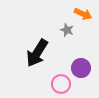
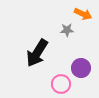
gray star: rotated 24 degrees counterclockwise
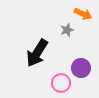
gray star: rotated 16 degrees counterclockwise
pink circle: moved 1 px up
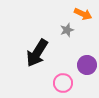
purple circle: moved 6 px right, 3 px up
pink circle: moved 2 px right
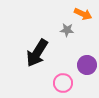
gray star: rotated 24 degrees clockwise
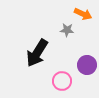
pink circle: moved 1 px left, 2 px up
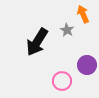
orange arrow: rotated 138 degrees counterclockwise
gray star: rotated 24 degrees clockwise
black arrow: moved 11 px up
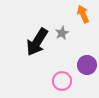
gray star: moved 5 px left, 3 px down; rotated 16 degrees clockwise
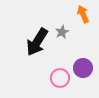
gray star: moved 1 px up
purple circle: moved 4 px left, 3 px down
pink circle: moved 2 px left, 3 px up
